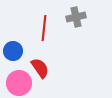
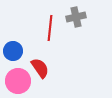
red line: moved 6 px right
pink circle: moved 1 px left, 2 px up
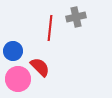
red semicircle: moved 1 px up; rotated 10 degrees counterclockwise
pink circle: moved 2 px up
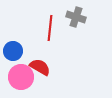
gray cross: rotated 30 degrees clockwise
red semicircle: rotated 15 degrees counterclockwise
pink circle: moved 3 px right, 2 px up
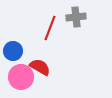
gray cross: rotated 24 degrees counterclockwise
red line: rotated 15 degrees clockwise
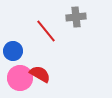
red line: moved 4 px left, 3 px down; rotated 60 degrees counterclockwise
red semicircle: moved 7 px down
pink circle: moved 1 px left, 1 px down
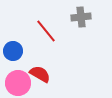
gray cross: moved 5 px right
pink circle: moved 2 px left, 5 px down
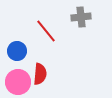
blue circle: moved 4 px right
red semicircle: rotated 65 degrees clockwise
pink circle: moved 1 px up
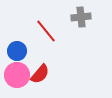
red semicircle: rotated 35 degrees clockwise
pink circle: moved 1 px left, 7 px up
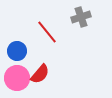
gray cross: rotated 12 degrees counterclockwise
red line: moved 1 px right, 1 px down
pink circle: moved 3 px down
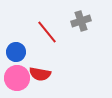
gray cross: moved 4 px down
blue circle: moved 1 px left, 1 px down
red semicircle: rotated 60 degrees clockwise
